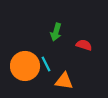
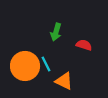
orange triangle: rotated 18 degrees clockwise
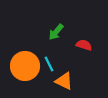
green arrow: rotated 24 degrees clockwise
cyan line: moved 3 px right
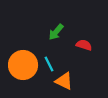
orange circle: moved 2 px left, 1 px up
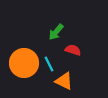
red semicircle: moved 11 px left, 5 px down
orange circle: moved 1 px right, 2 px up
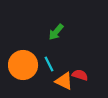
red semicircle: moved 7 px right, 25 px down
orange circle: moved 1 px left, 2 px down
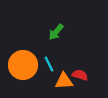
orange triangle: rotated 30 degrees counterclockwise
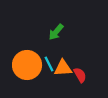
orange circle: moved 4 px right
red semicircle: rotated 42 degrees clockwise
orange triangle: moved 1 px left, 13 px up
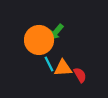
orange circle: moved 12 px right, 25 px up
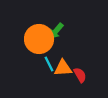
green arrow: moved 1 px up
orange circle: moved 1 px up
